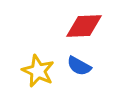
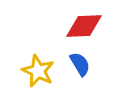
blue semicircle: moved 1 px right, 2 px up; rotated 150 degrees counterclockwise
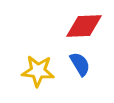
yellow star: rotated 20 degrees counterclockwise
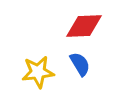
yellow star: moved 1 px down; rotated 12 degrees counterclockwise
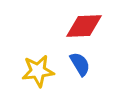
yellow star: moved 1 px up
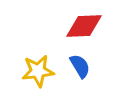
blue semicircle: moved 2 px down
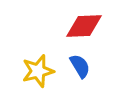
yellow star: rotated 8 degrees counterclockwise
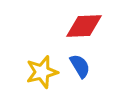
yellow star: moved 4 px right, 1 px down
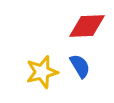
red diamond: moved 3 px right
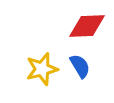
yellow star: moved 3 px up
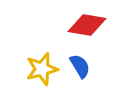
red diamond: moved 1 px up; rotated 12 degrees clockwise
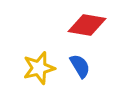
yellow star: moved 3 px left, 1 px up
